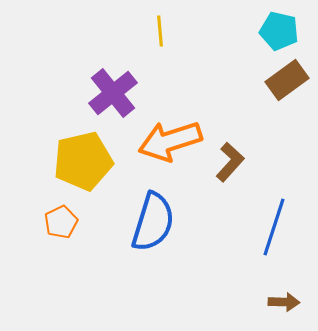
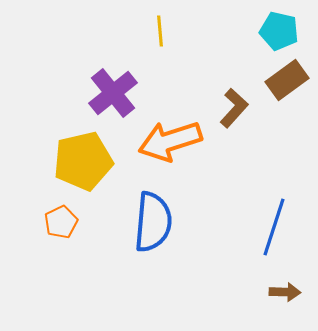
brown L-shape: moved 4 px right, 54 px up
blue semicircle: rotated 12 degrees counterclockwise
brown arrow: moved 1 px right, 10 px up
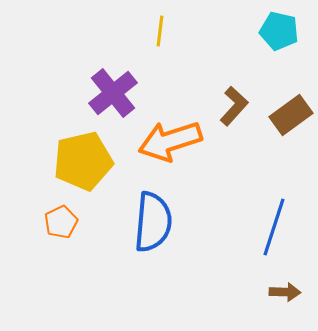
yellow line: rotated 12 degrees clockwise
brown rectangle: moved 4 px right, 35 px down
brown L-shape: moved 2 px up
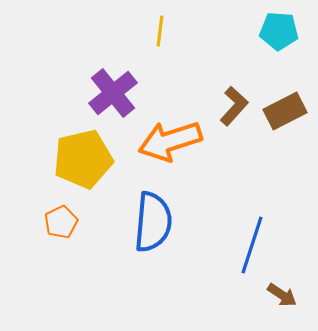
cyan pentagon: rotated 9 degrees counterclockwise
brown rectangle: moved 6 px left, 4 px up; rotated 9 degrees clockwise
yellow pentagon: moved 2 px up
blue line: moved 22 px left, 18 px down
brown arrow: moved 3 px left, 3 px down; rotated 32 degrees clockwise
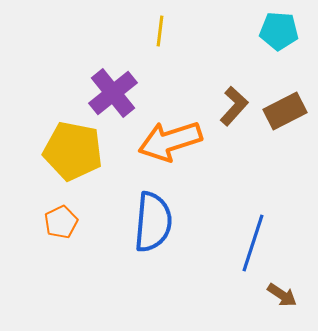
yellow pentagon: moved 10 px left, 8 px up; rotated 24 degrees clockwise
blue line: moved 1 px right, 2 px up
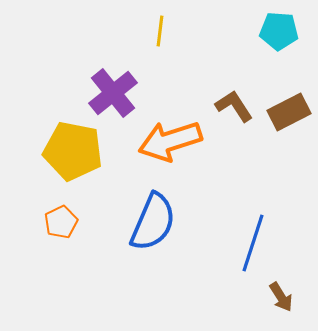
brown L-shape: rotated 75 degrees counterclockwise
brown rectangle: moved 4 px right, 1 px down
blue semicircle: rotated 18 degrees clockwise
brown arrow: moved 1 px left, 2 px down; rotated 24 degrees clockwise
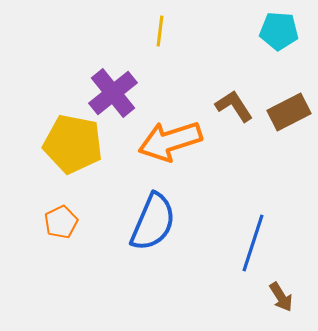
yellow pentagon: moved 7 px up
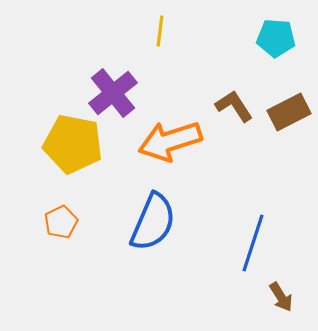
cyan pentagon: moved 3 px left, 7 px down
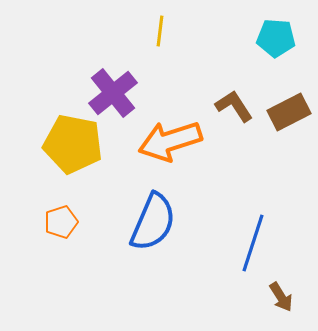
orange pentagon: rotated 8 degrees clockwise
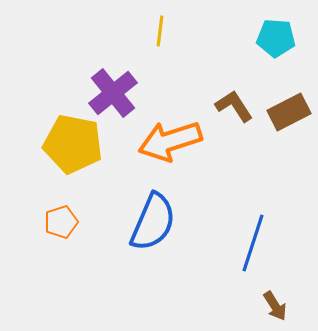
brown arrow: moved 6 px left, 9 px down
